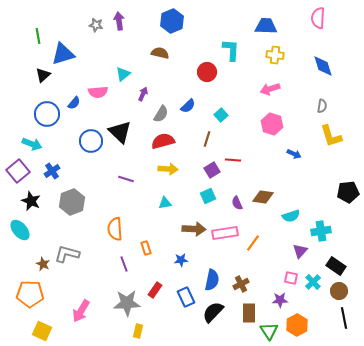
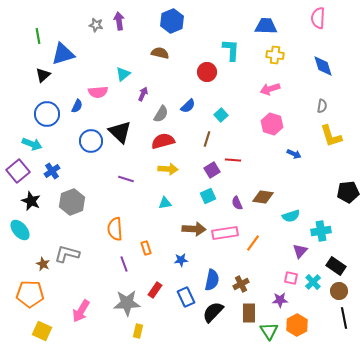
blue semicircle at (74, 103): moved 3 px right, 3 px down; rotated 16 degrees counterclockwise
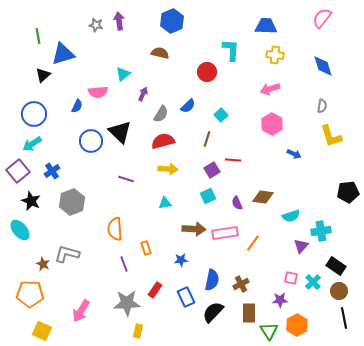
pink semicircle at (318, 18): moved 4 px right; rotated 35 degrees clockwise
blue circle at (47, 114): moved 13 px left
pink hexagon at (272, 124): rotated 10 degrees clockwise
cyan arrow at (32, 144): rotated 126 degrees clockwise
purple triangle at (300, 251): moved 1 px right, 5 px up
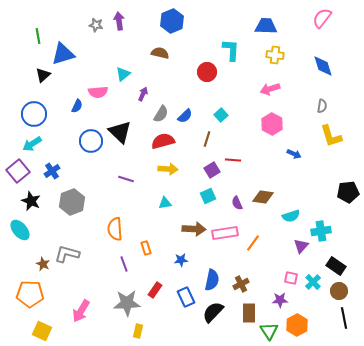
blue semicircle at (188, 106): moved 3 px left, 10 px down
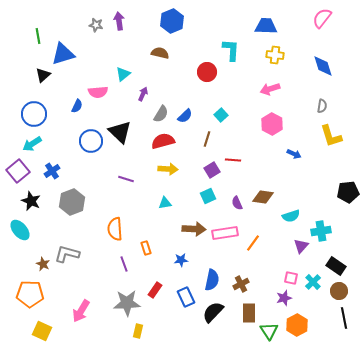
purple star at (280, 300): moved 4 px right, 2 px up; rotated 14 degrees counterclockwise
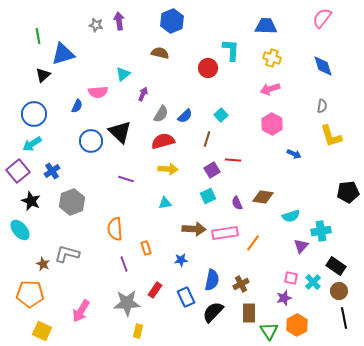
yellow cross at (275, 55): moved 3 px left, 3 px down; rotated 12 degrees clockwise
red circle at (207, 72): moved 1 px right, 4 px up
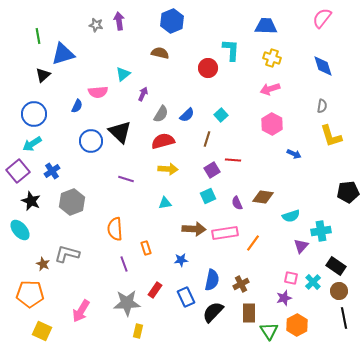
blue semicircle at (185, 116): moved 2 px right, 1 px up
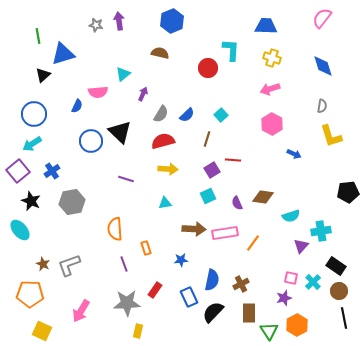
gray hexagon at (72, 202): rotated 10 degrees clockwise
gray L-shape at (67, 254): moved 2 px right, 11 px down; rotated 35 degrees counterclockwise
blue rectangle at (186, 297): moved 3 px right
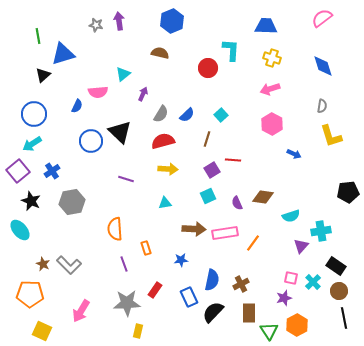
pink semicircle at (322, 18): rotated 15 degrees clockwise
gray L-shape at (69, 265): rotated 115 degrees counterclockwise
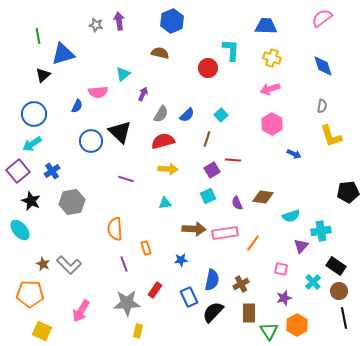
pink square at (291, 278): moved 10 px left, 9 px up
